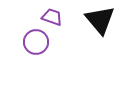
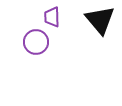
purple trapezoid: rotated 110 degrees counterclockwise
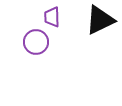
black triangle: rotated 44 degrees clockwise
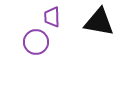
black triangle: moved 1 px left, 2 px down; rotated 36 degrees clockwise
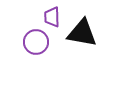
black triangle: moved 17 px left, 11 px down
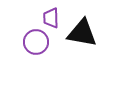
purple trapezoid: moved 1 px left, 1 px down
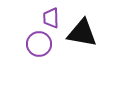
purple circle: moved 3 px right, 2 px down
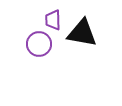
purple trapezoid: moved 2 px right, 2 px down
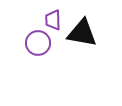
purple circle: moved 1 px left, 1 px up
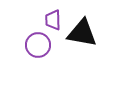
purple circle: moved 2 px down
